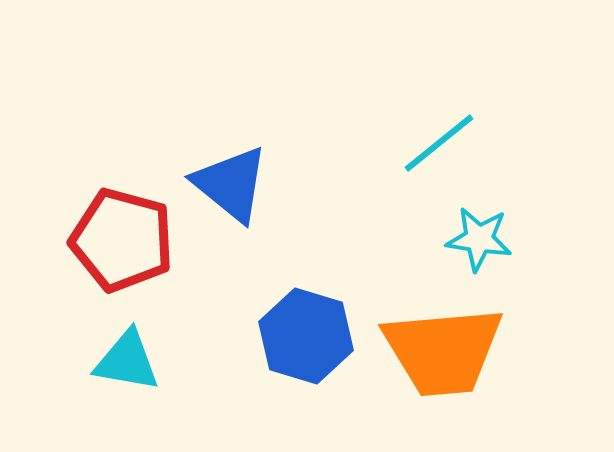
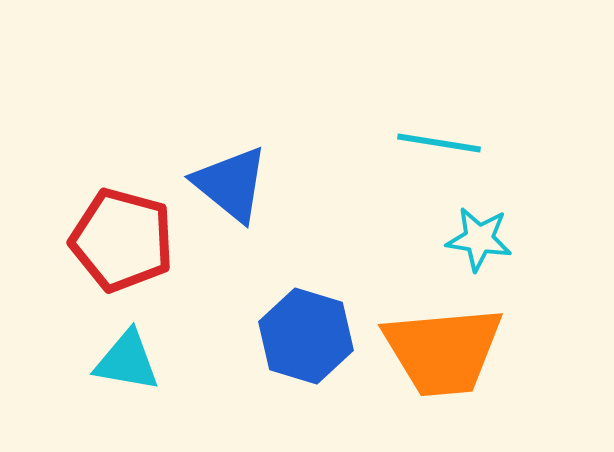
cyan line: rotated 48 degrees clockwise
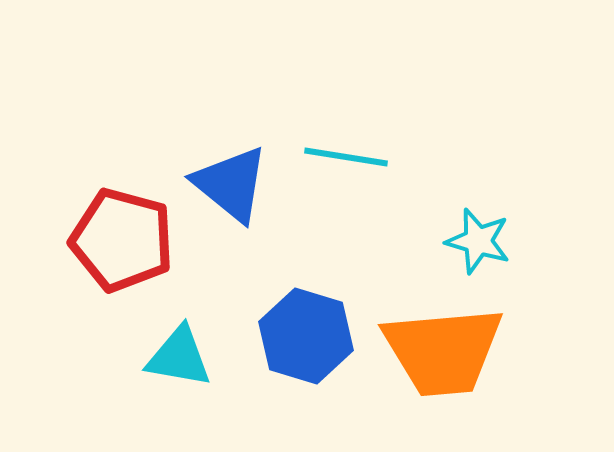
cyan line: moved 93 px left, 14 px down
cyan star: moved 1 px left, 2 px down; rotated 8 degrees clockwise
cyan triangle: moved 52 px right, 4 px up
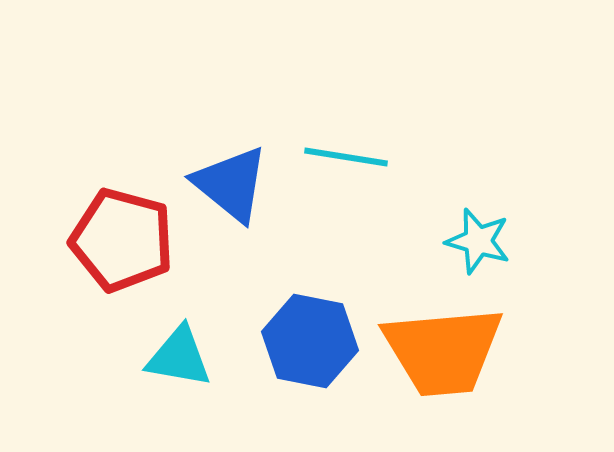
blue hexagon: moved 4 px right, 5 px down; rotated 6 degrees counterclockwise
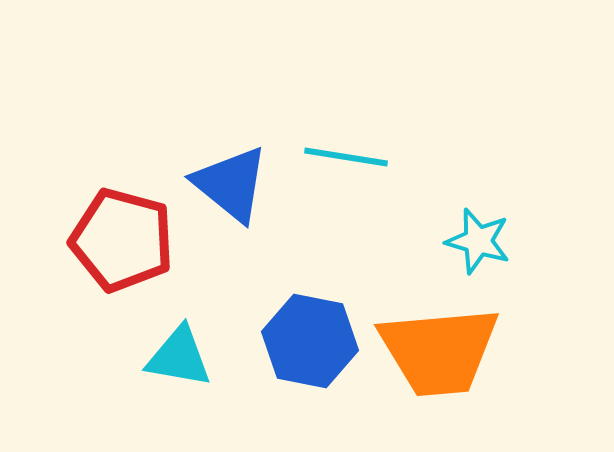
orange trapezoid: moved 4 px left
